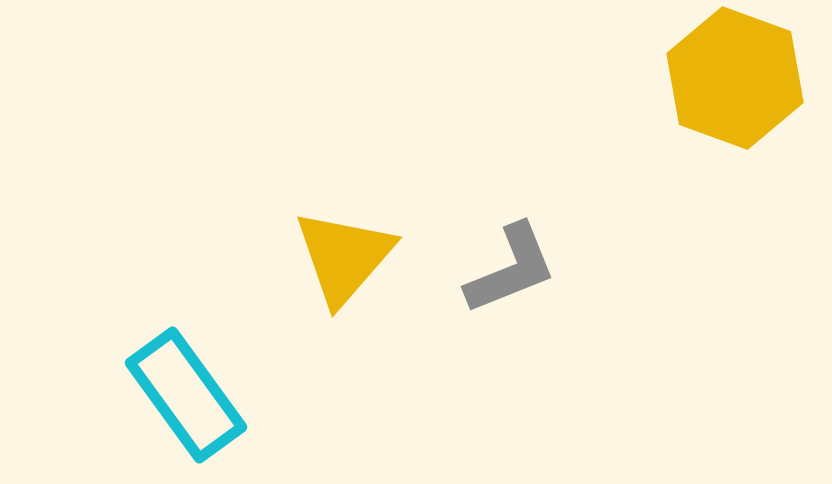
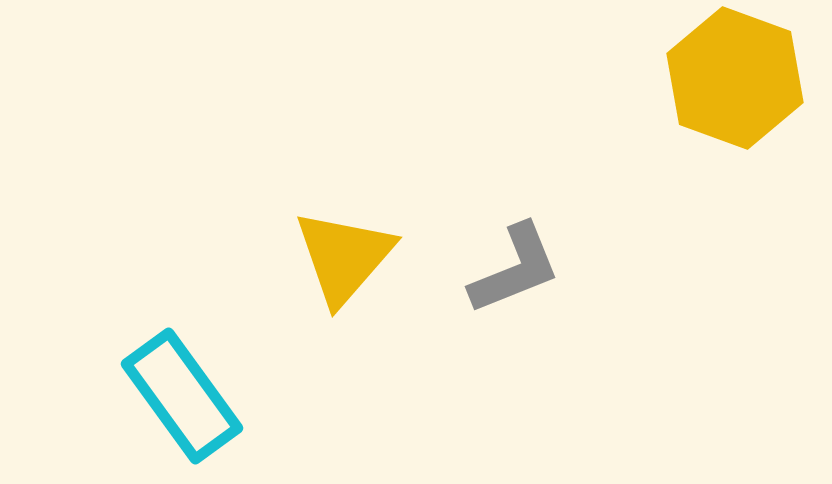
gray L-shape: moved 4 px right
cyan rectangle: moved 4 px left, 1 px down
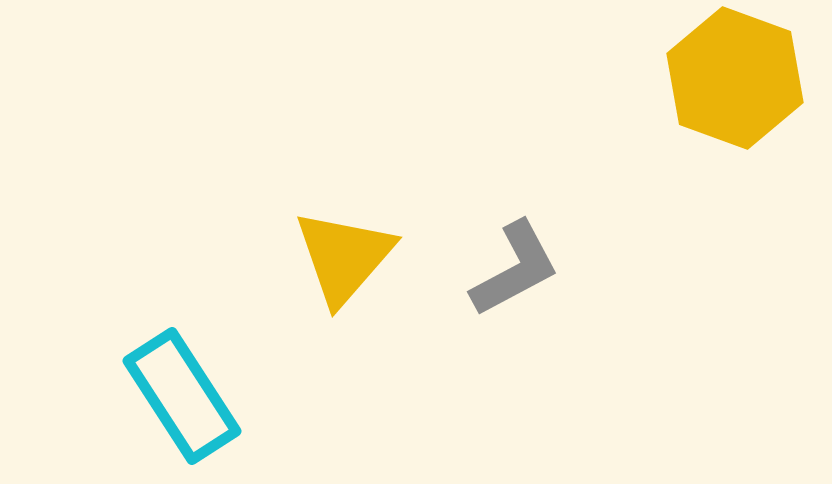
gray L-shape: rotated 6 degrees counterclockwise
cyan rectangle: rotated 3 degrees clockwise
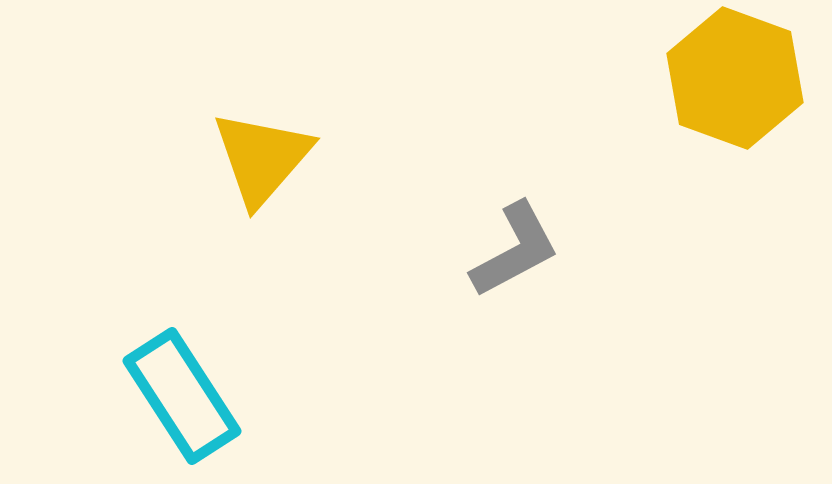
yellow triangle: moved 82 px left, 99 px up
gray L-shape: moved 19 px up
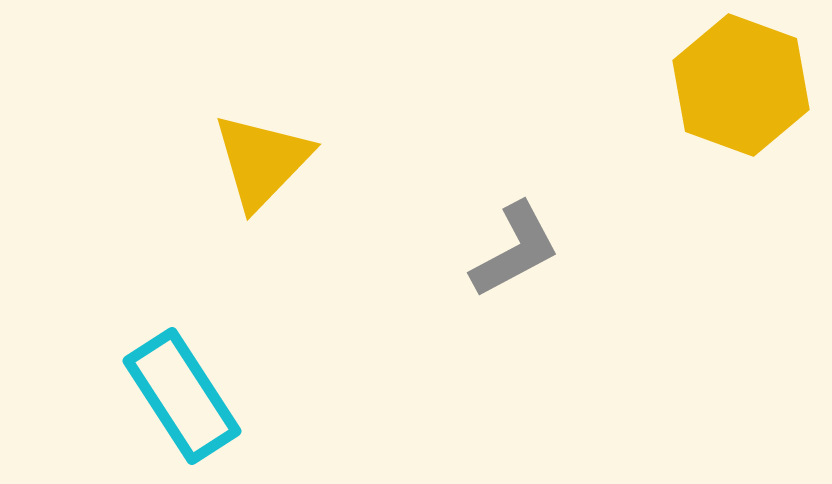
yellow hexagon: moved 6 px right, 7 px down
yellow triangle: moved 3 px down; rotated 3 degrees clockwise
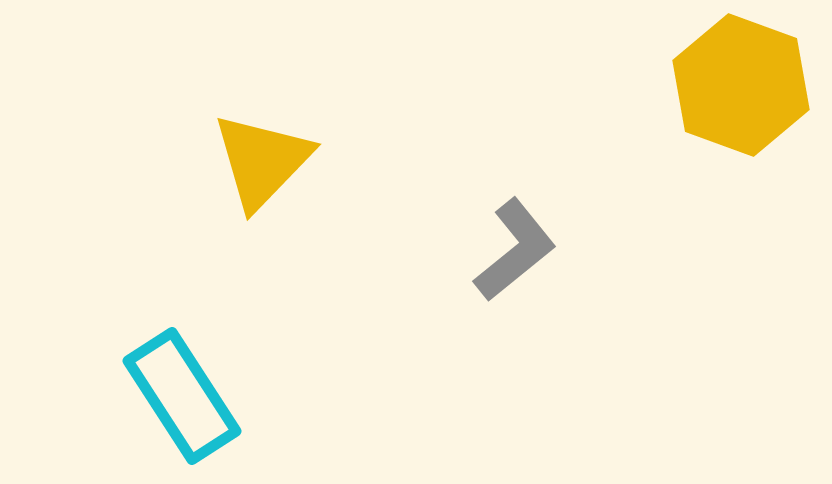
gray L-shape: rotated 11 degrees counterclockwise
